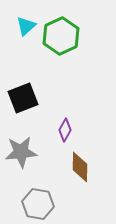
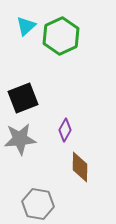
gray star: moved 1 px left, 13 px up
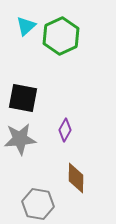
black square: rotated 32 degrees clockwise
brown diamond: moved 4 px left, 11 px down
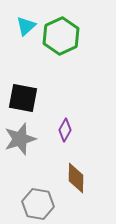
gray star: rotated 12 degrees counterclockwise
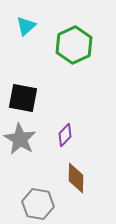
green hexagon: moved 13 px right, 9 px down
purple diamond: moved 5 px down; rotated 15 degrees clockwise
gray star: rotated 24 degrees counterclockwise
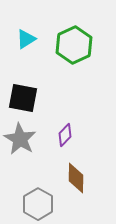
cyan triangle: moved 13 px down; rotated 10 degrees clockwise
gray hexagon: rotated 20 degrees clockwise
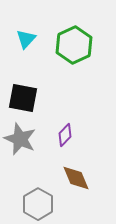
cyan triangle: rotated 15 degrees counterclockwise
gray star: rotated 8 degrees counterclockwise
brown diamond: rotated 24 degrees counterclockwise
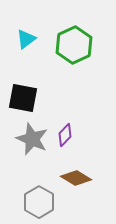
cyan triangle: rotated 10 degrees clockwise
gray star: moved 12 px right
brown diamond: rotated 36 degrees counterclockwise
gray hexagon: moved 1 px right, 2 px up
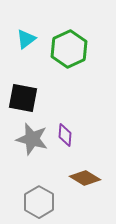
green hexagon: moved 5 px left, 4 px down
purple diamond: rotated 40 degrees counterclockwise
gray star: rotated 8 degrees counterclockwise
brown diamond: moved 9 px right
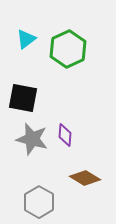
green hexagon: moved 1 px left
